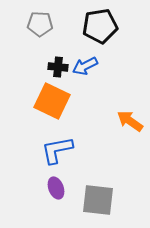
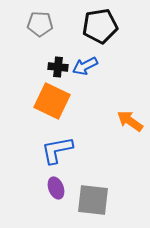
gray square: moved 5 px left
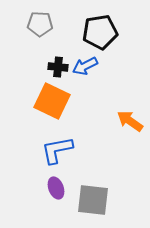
black pentagon: moved 6 px down
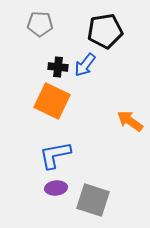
black pentagon: moved 5 px right, 1 px up
blue arrow: moved 1 px up; rotated 25 degrees counterclockwise
blue L-shape: moved 2 px left, 5 px down
purple ellipse: rotated 75 degrees counterclockwise
gray square: rotated 12 degrees clockwise
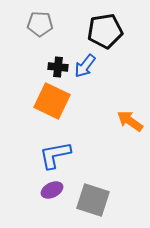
blue arrow: moved 1 px down
purple ellipse: moved 4 px left, 2 px down; rotated 20 degrees counterclockwise
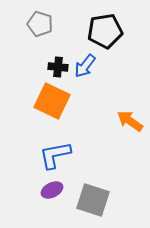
gray pentagon: rotated 15 degrees clockwise
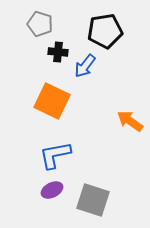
black cross: moved 15 px up
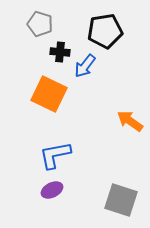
black cross: moved 2 px right
orange square: moved 3 px left, 7 px up
gray square: moved 28 px right
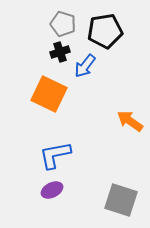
gray pentagon: moved 23 px right
black cross: rotated 24 degrees counterclockwise
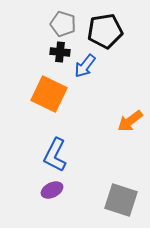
black cross: rotated 24 degrees clockwise
orange arrow: rotated 72 degrees counterclockwise
blue L-shape: rotated 52 degrees counterclockwise
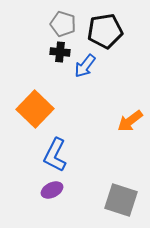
orange square: moved 14 px left, 15 px down; rotated 18 degrees clockwise
